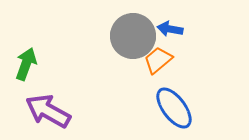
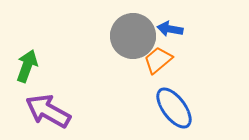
green arrow: moved 1 px right, 2 px down
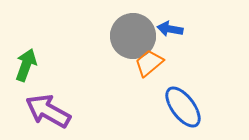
orange trapezoid: moved 9 px left, 3 px down
green arrow: moved 1 px left, 1 px up
blue ellipse: moved 9 px right, 1 px up
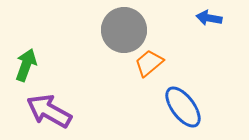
blue arrow: moved 39 px right, 11 px up
gray circle: moved 9 px left, 6 px up
purple arrow: moved 1 px right
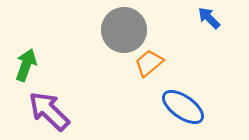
blue arrow: rotated 35 degrees clockwise
blue ellipse: rotated 18 degrees counterclockwise
purple arrow: rotated 15 degrees clockwise
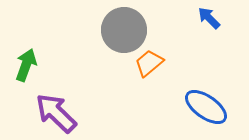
blue ellipse: moved 23 px right
purple arrow: moved 7 px right, 2 px down
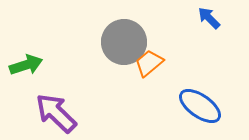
gray circle: moved 12 px down
green arrow: rotated 52 degrees clockwise
blue ellipse: moved 6 px left, 1 px up
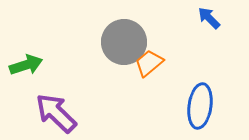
blue ellipse: rotated 63 degrees clockwise
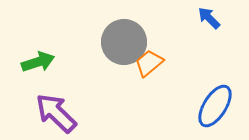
green arrow: moved 12 px right, 3 px up
blue ellipse: moved 15 px right; rotated 24 degrees clockwise
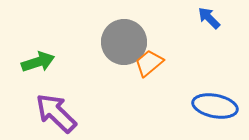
blue ellipse: rotated 69 degrees clockwise
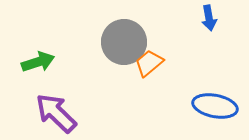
blue arrow: rotated 145 degrees counterclockwise
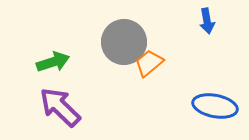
blue arrow: moved 2 px left, 3 px down
green arrow: moved 15 px right
purple arrow: moved 4 px right, 6 px up
